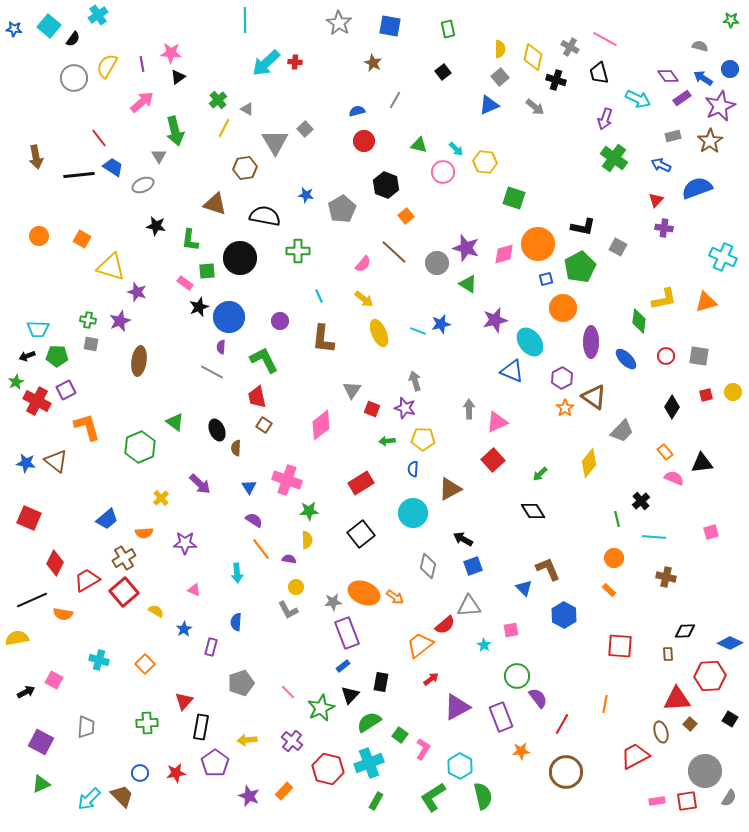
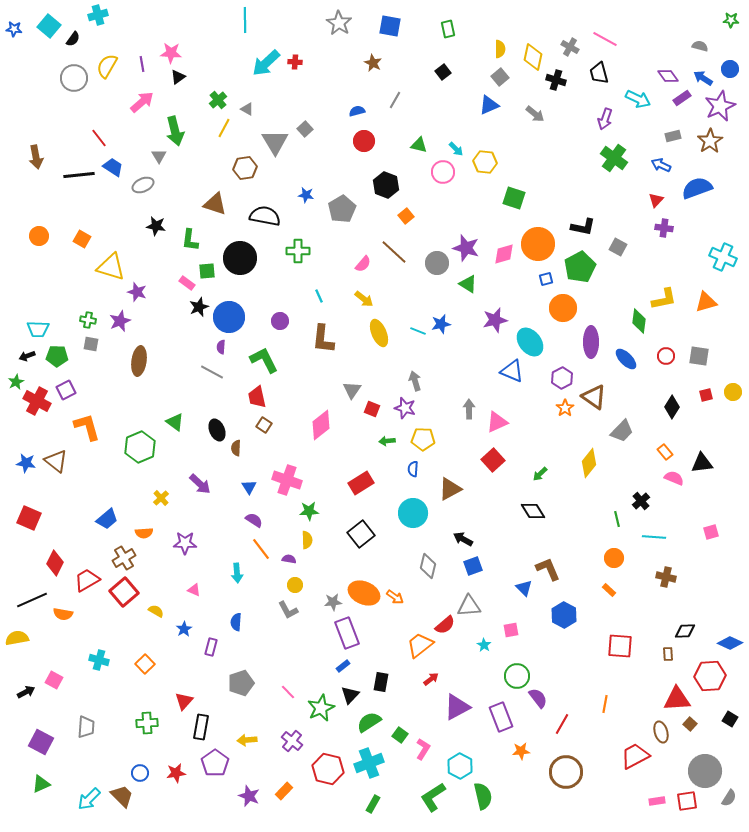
cyan cross at (98, 15): rotated 18 degrees clockwise
gray arrow at (535, 107): moved 7 px down
pink rectangle at (185, 283): moved 2 px right
yellow circle at (296, 587): moved 1 px left, 2 px up
green rectangle at (376, 801): moved 3 px left, 3 px down
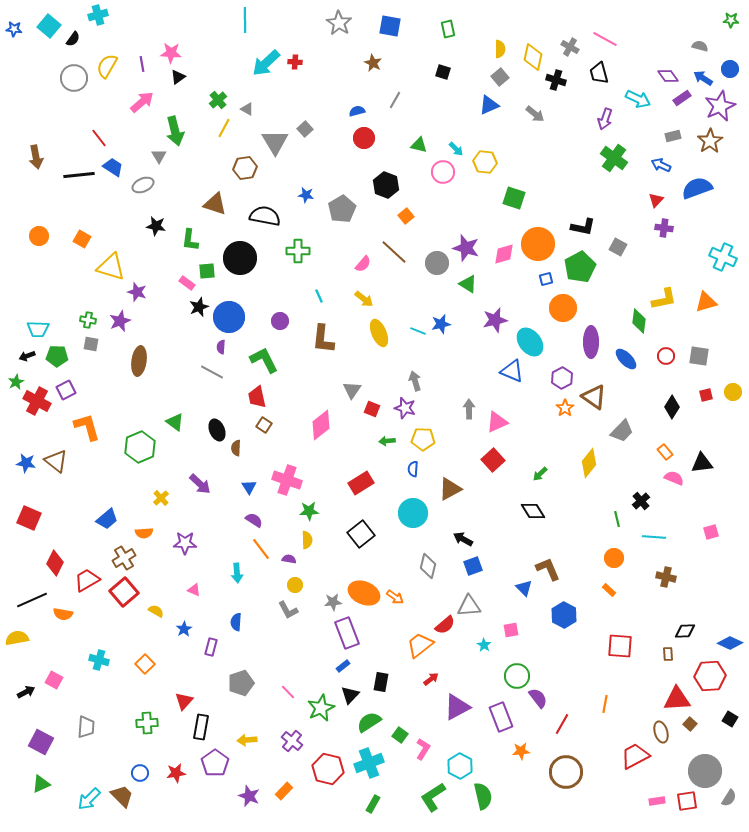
black square at (443, 72): rotated 35 degrees counterclockwise
red circle at (364, 141): moved 3 px up
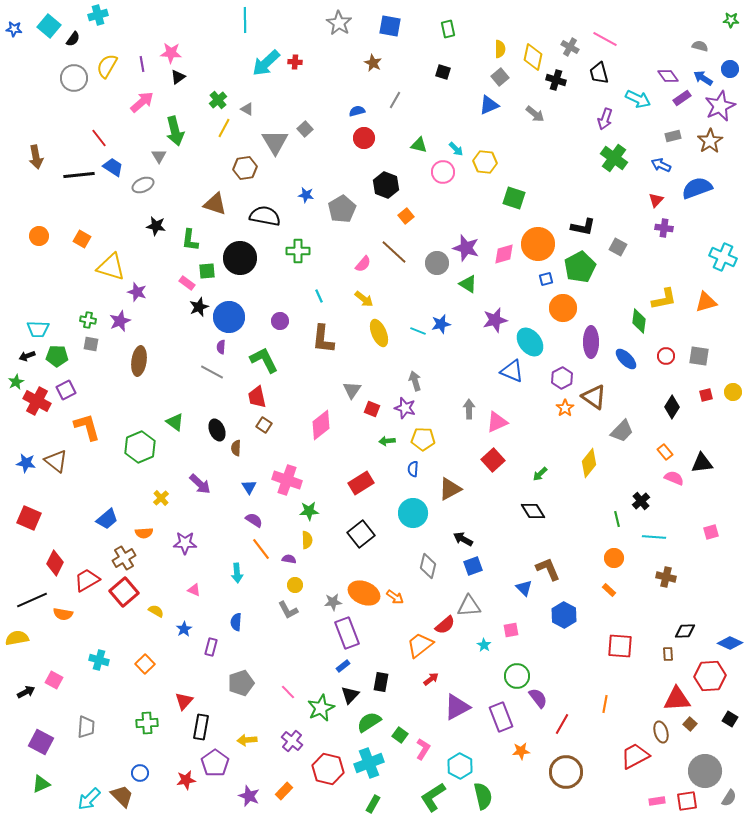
red star at (176, 773): moved 10 px right, 7 px down
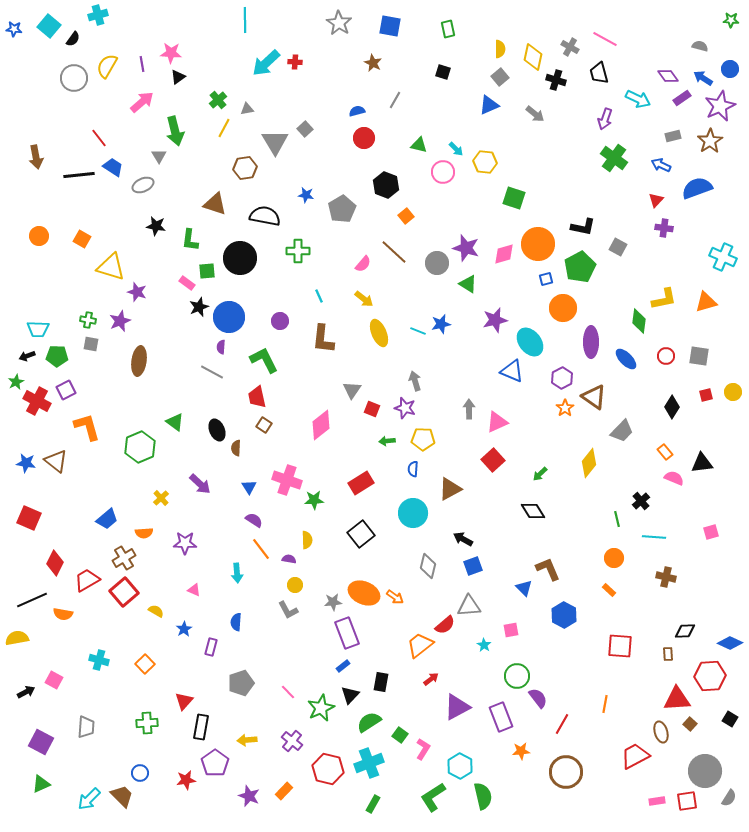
gray triangle at (247, 109): rotated 40 degrees counterclockwise
green star at (309, 511): moved 5 px right, 11 px up
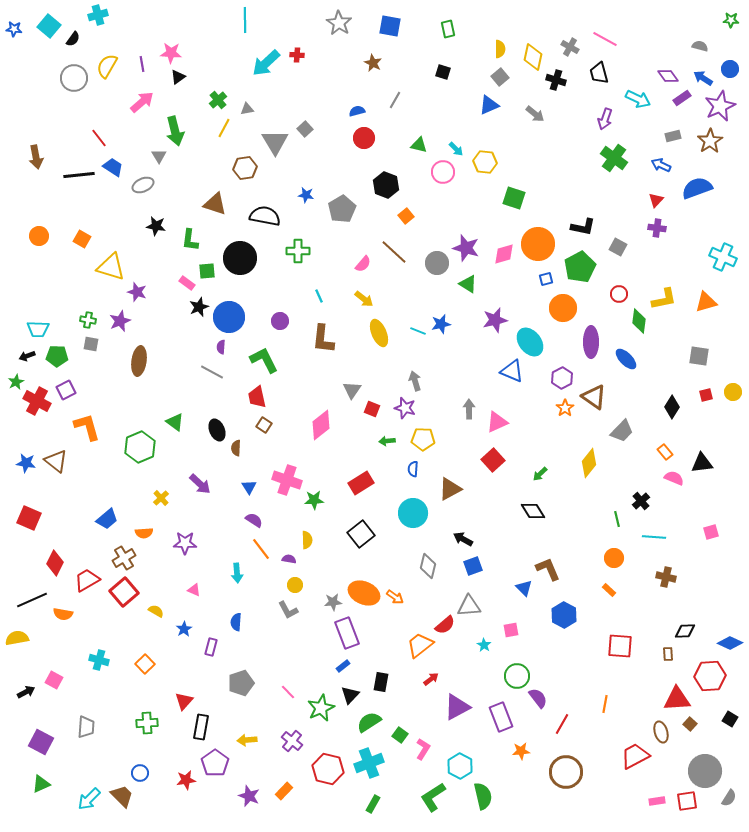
red cross at (295, 62): moved 2 px right, 7 px up
purple cross at (664, 228): moved 7 px left
red circle at (666, 356): moved 47 px left, 62 px up
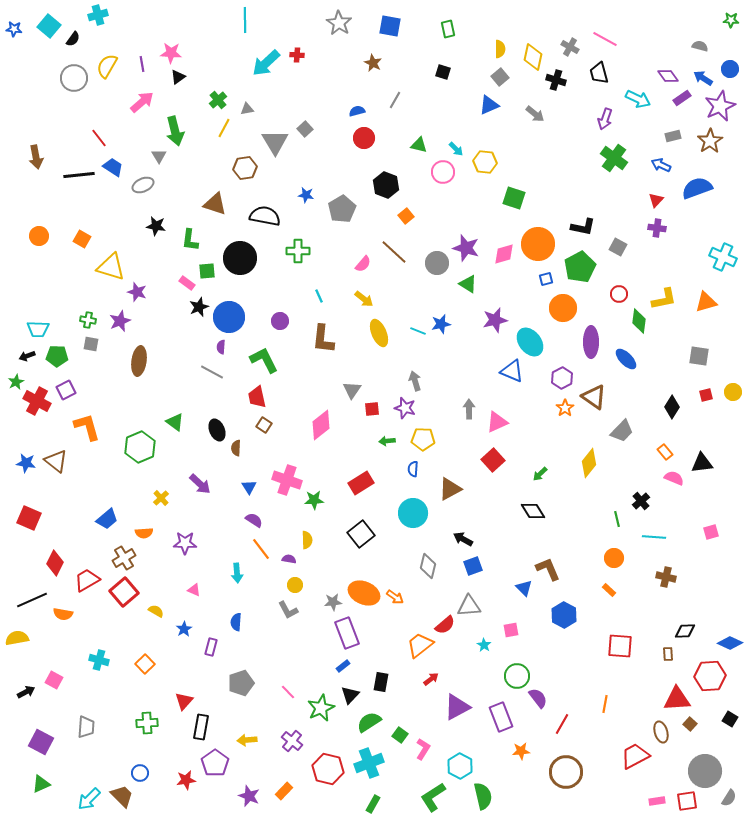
red square at (372, 409): rotated 28 degrees counterclockwise
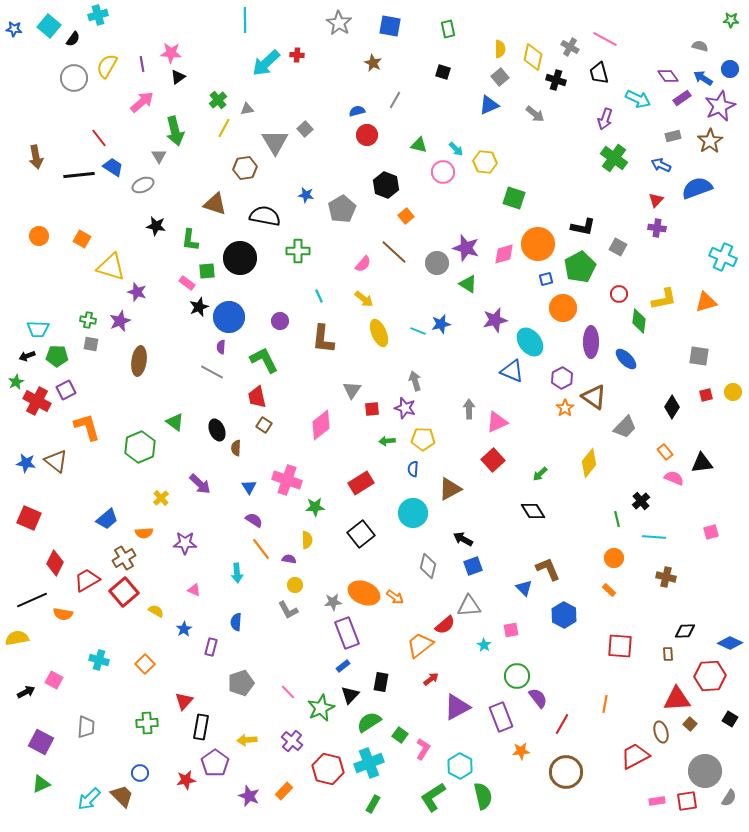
red circle at (364, 138): moved 3 px right, 3 px up
gray trapezoid at (622, 431): moved 3 px right, 4 px up
green star at (314, 500): moved 1 px right, 7 px down
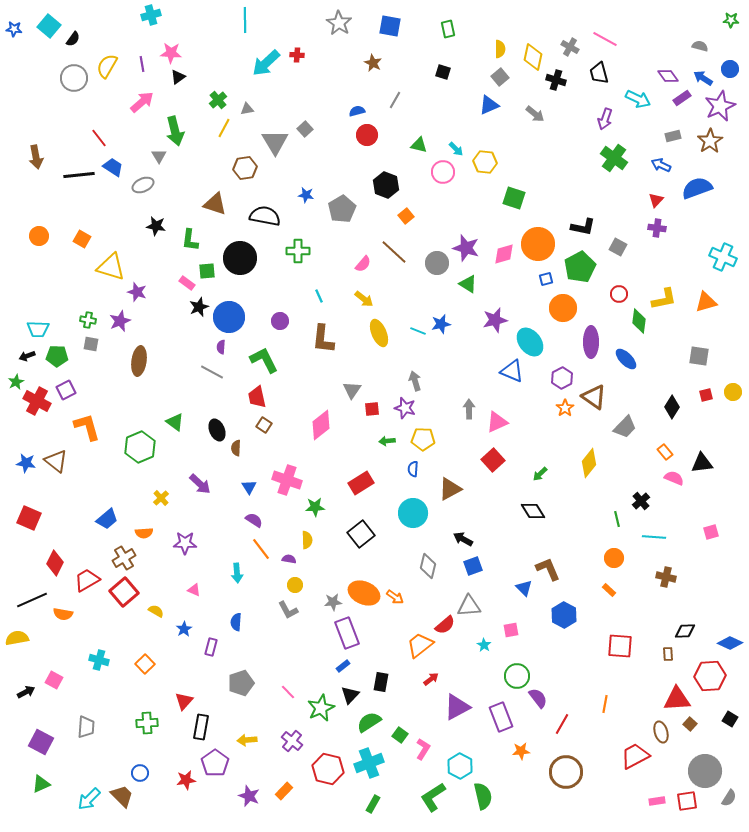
cyan cross at (98, 15): moved 53 px right
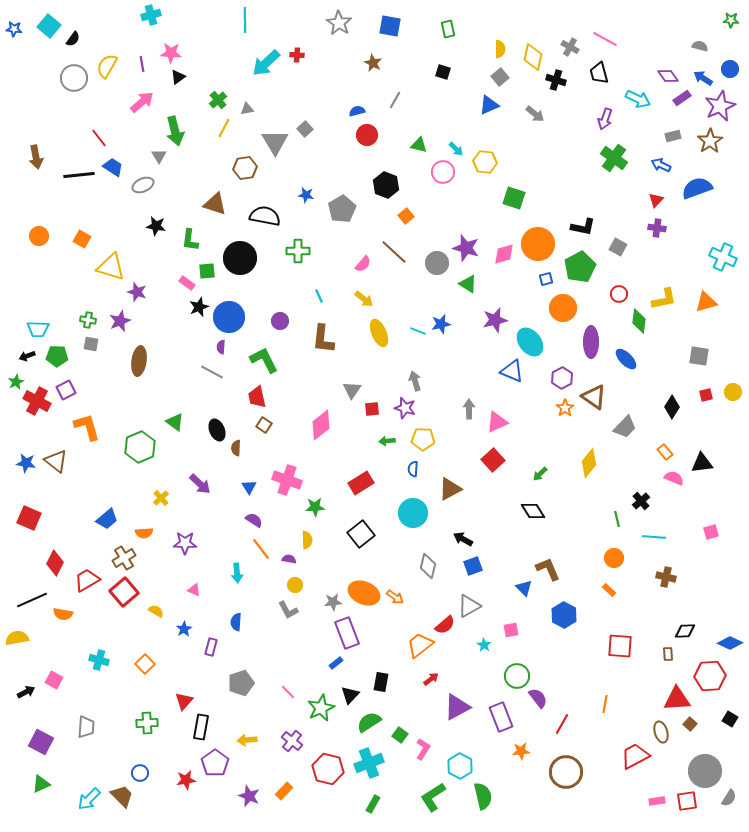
gray triangle at (469, 606): rotated 25 degrees counterclockwise
blue rectangle at (343, 666): moved 7 px left, 3 px up
